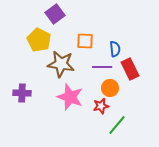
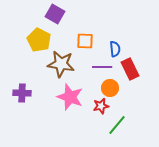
purple square: rotated 24 degrees counterclockwise
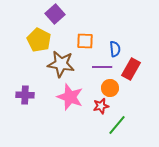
purple square: rotated 18 degrees clockwise
red rectangle: moved 1 px right; rotated 55 degrees clockwise
purple cross: moved 3 px right, 2 px down
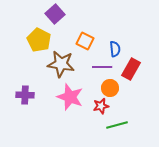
orange square: rotated 24 degrees clockwise
green line: rotated 35 degrees clockwise
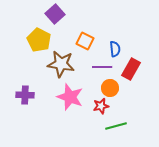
green line: moved 1 px left, 1 px down
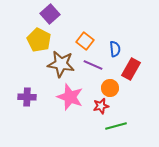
purple square: moved 5 px left
orange square: rotated 12 degrees clockwise
purple line: moved 9 px left, 2 px up; rotated 24 degrees clockwise
purple cross: moved 2 px right, 2 px down
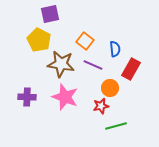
purple square: rotated 30 degrees clockwise
pink star: moved 5 px left
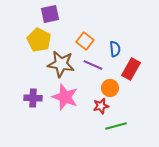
purple cross: moved 6 px right, 1 px down
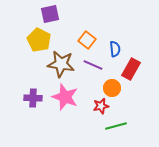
orange square: moved 2 px right, 1 px up
orange circle: moved 2 px right
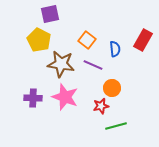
red rectangle: moved 12 px right, 29 px up
